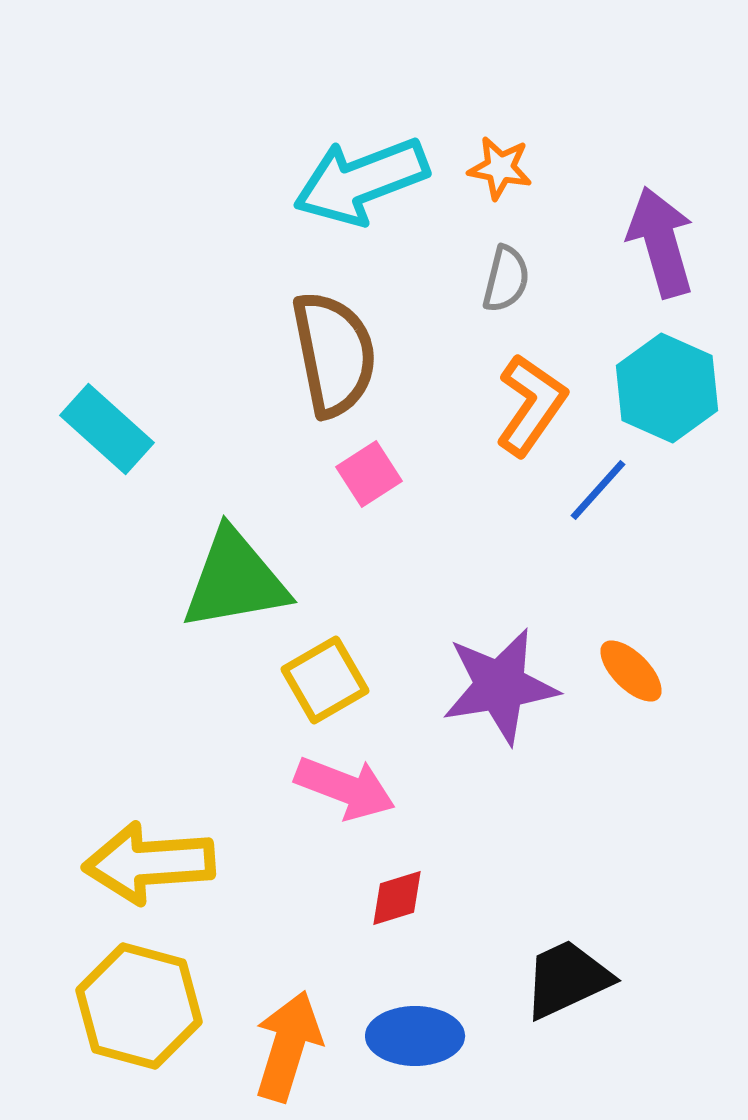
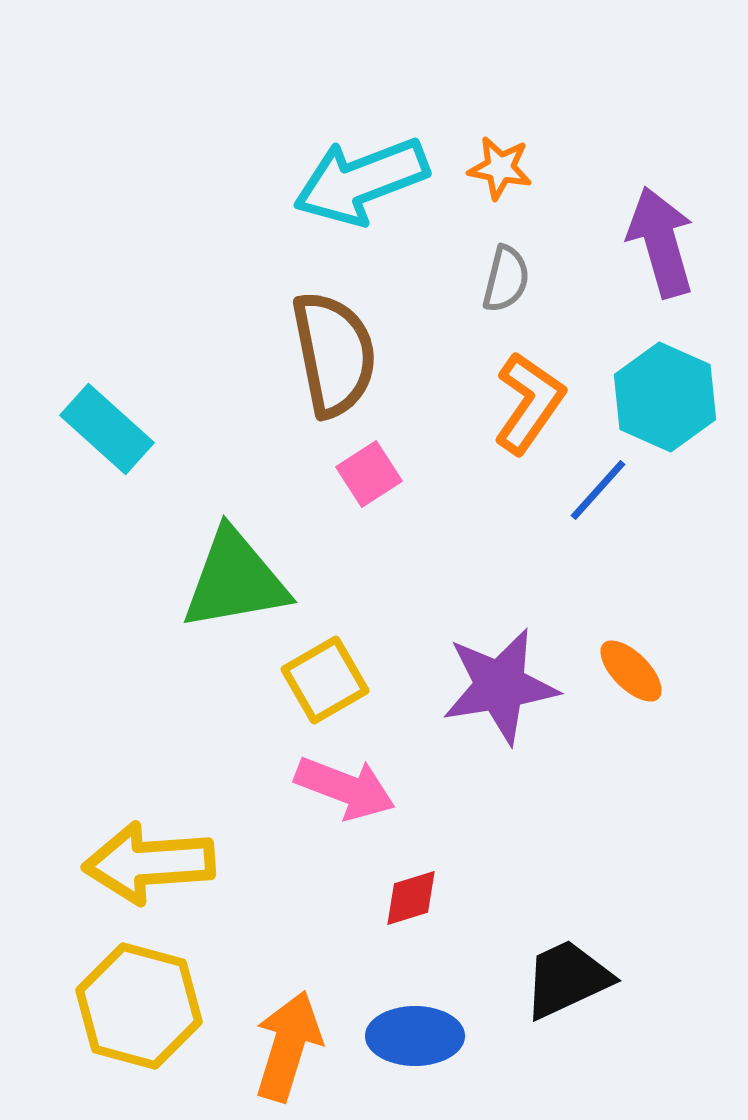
cyan hexagon: moved 2 px left, 9 px down
orange L-shape: moved 2 px left, 2 px up
red diamond: moved 14 px right
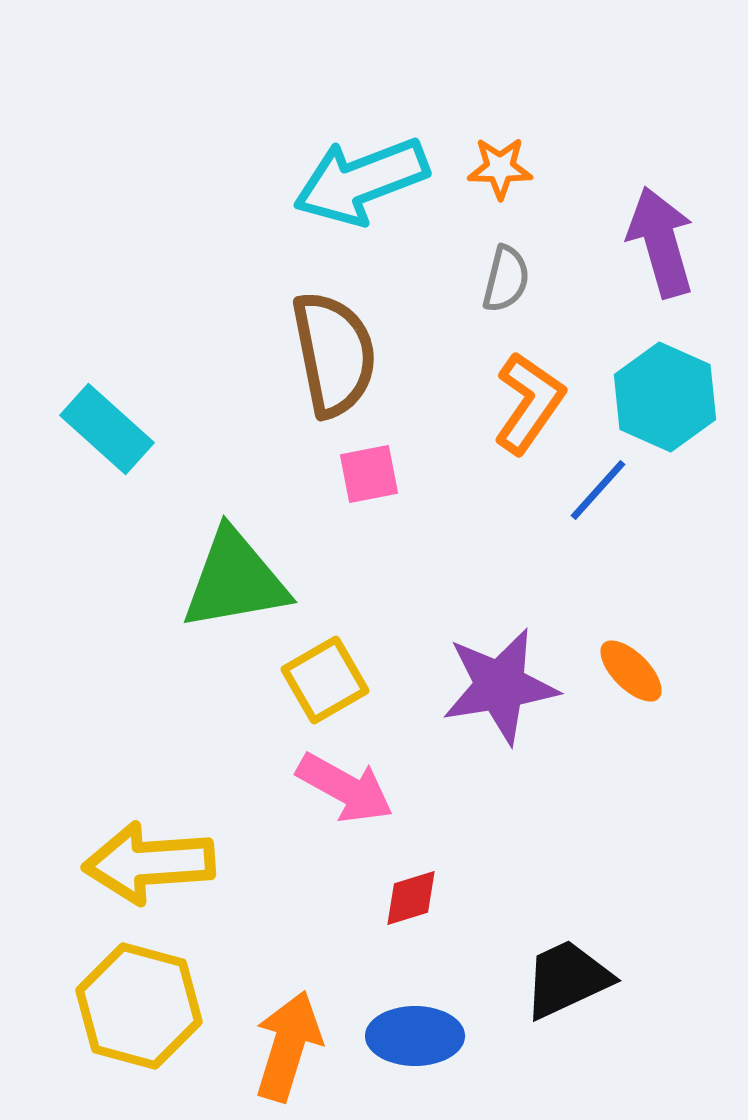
orange star: rotated 10 degrees counterclockwise
pink square: rotated 22 degrees clockwise
pink arrow: rotated 8 degrees clockwise
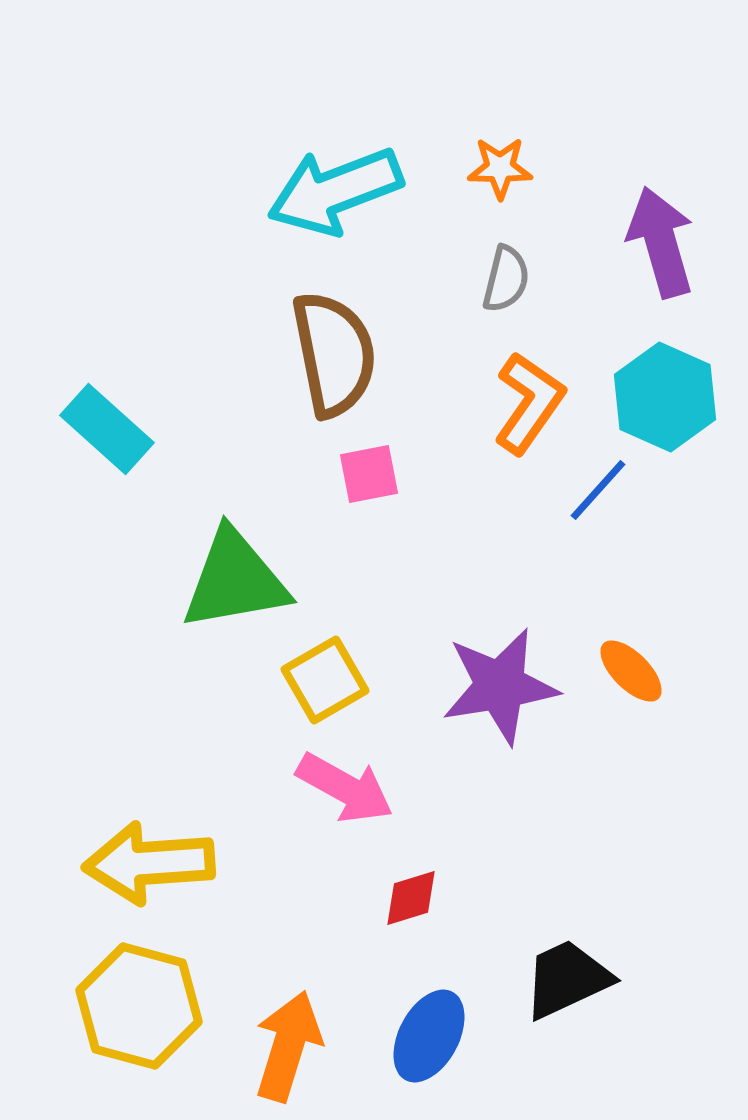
cyan arrow: moved 26 px left, 10 px down
blue ellipse: moved 14 px right; rotated 62 degrees counterclockwise
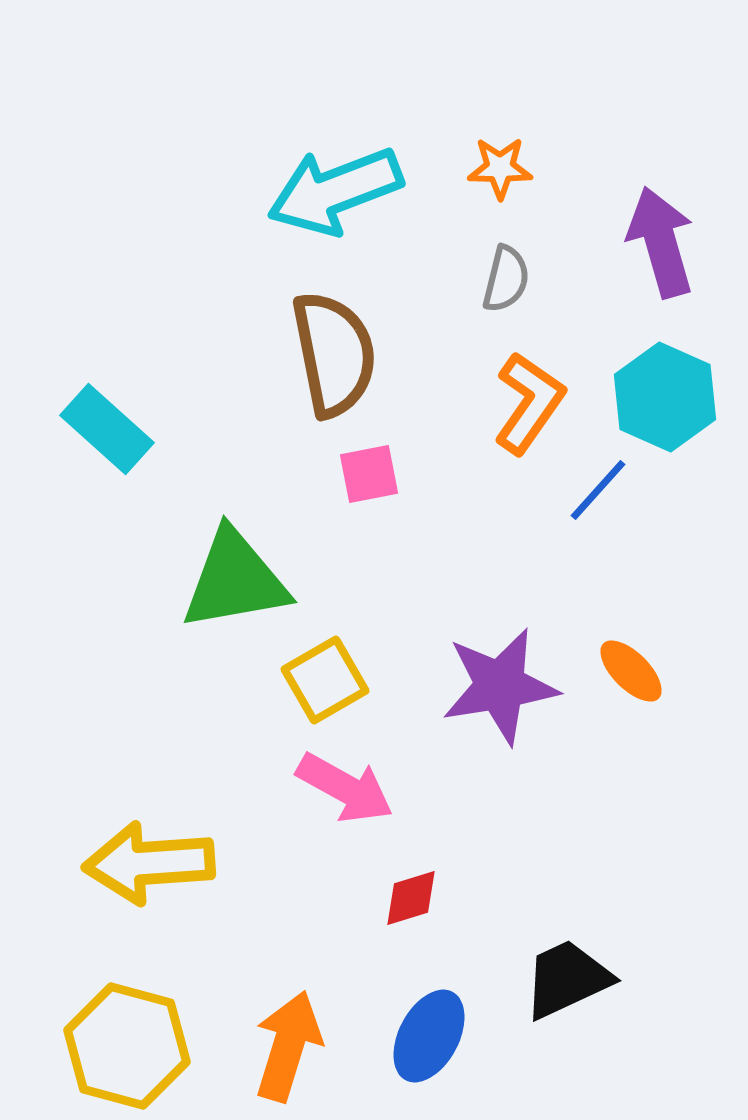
yellow hexagon: moved 12 px left, 40 px down
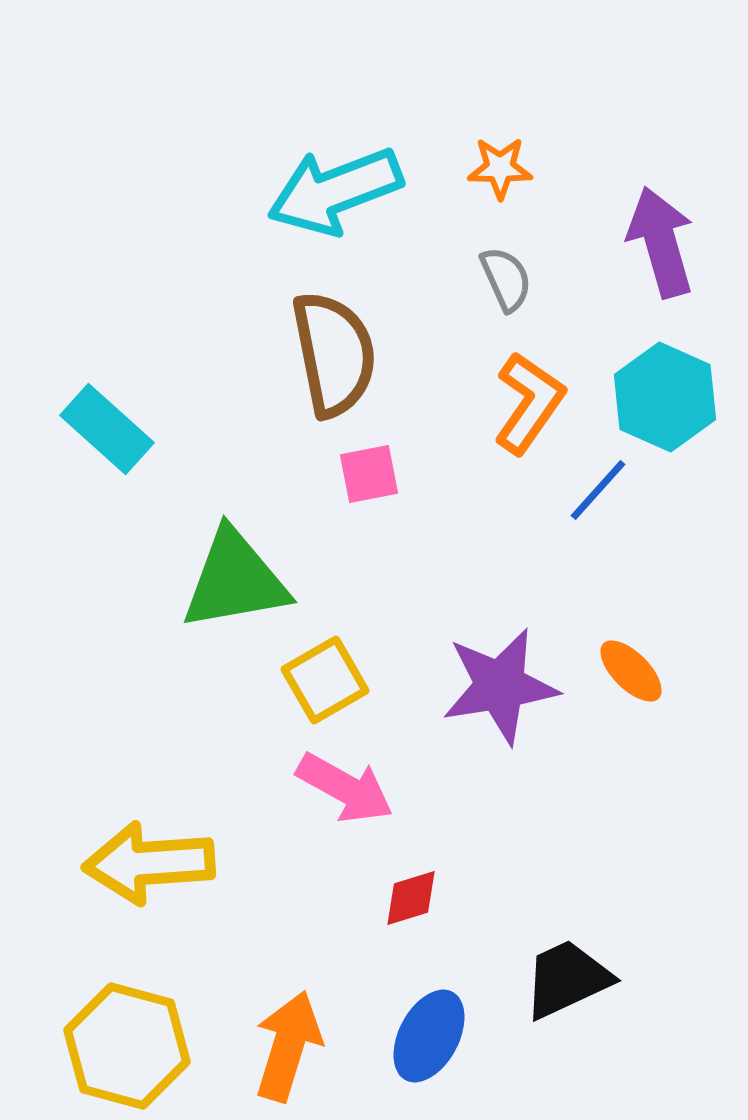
gray semicircle: rotated 38 degrees counterclockwise
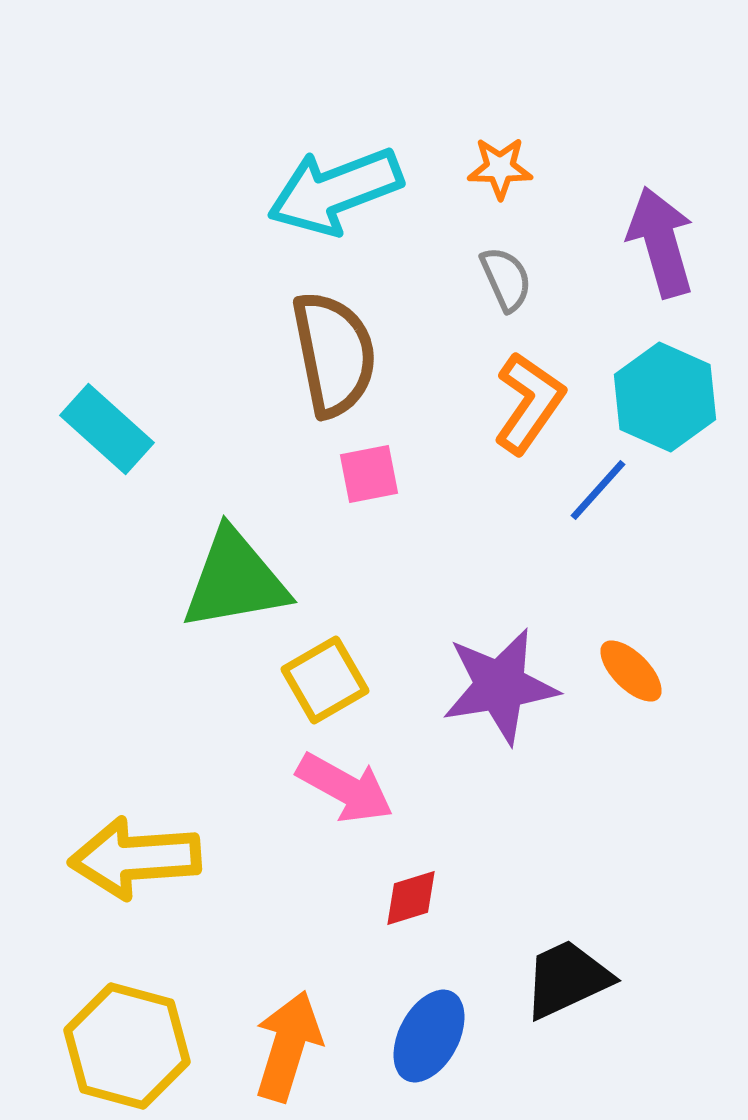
yellow arrow: moved 14 px left, 5 px up
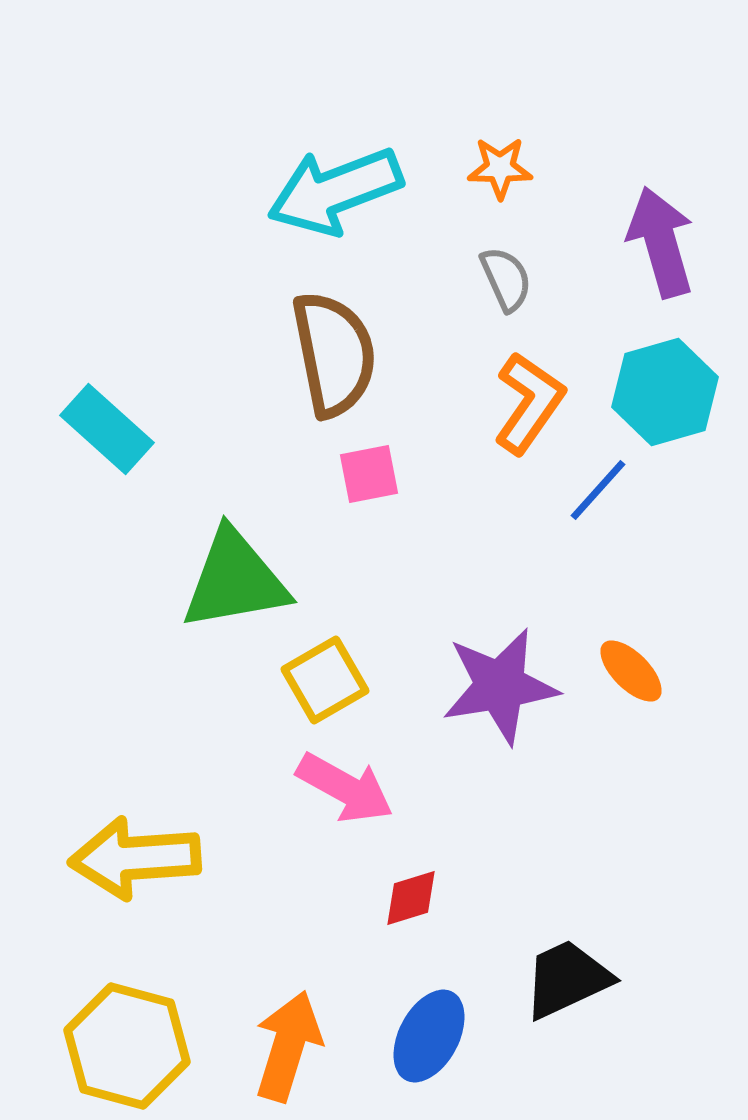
cyan hexagon: moved 5 px up; rotated 20 degrees clockwise
